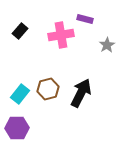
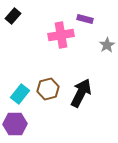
black rectangle: moved 7 px left, 15 px up
purple hexagon: moved 2 px left, 4 px up
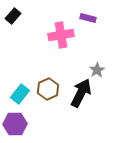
purple rectangle: moved 3 px right, 1 px up
gray star: moved 10 px left, 25 px down
brown hexagon: rotated 10 degrees counterclockwise
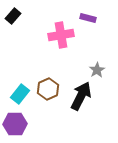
black arrow: moved 3 px down
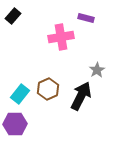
purple rectangle: moved 2 px left
pink cross: moved 2 px down
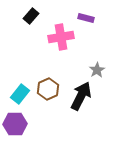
black rectangle: moved 18 px right
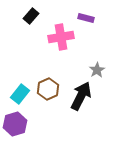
purple hexagon: rotated 15 degrees counterclockwise
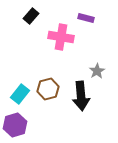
pink cross: rotated 20 degrees clockwise
gray star: moved 1 px down
brown hexagon: rotated 10 degrees clockwise
black arrow: rotated 148 degrees clockwise
purple hexagon: moved 1 px down
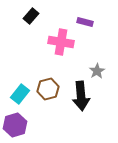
purple rectangle: moved 1 px left, 4 px down
pink cross: moved 5 px down
